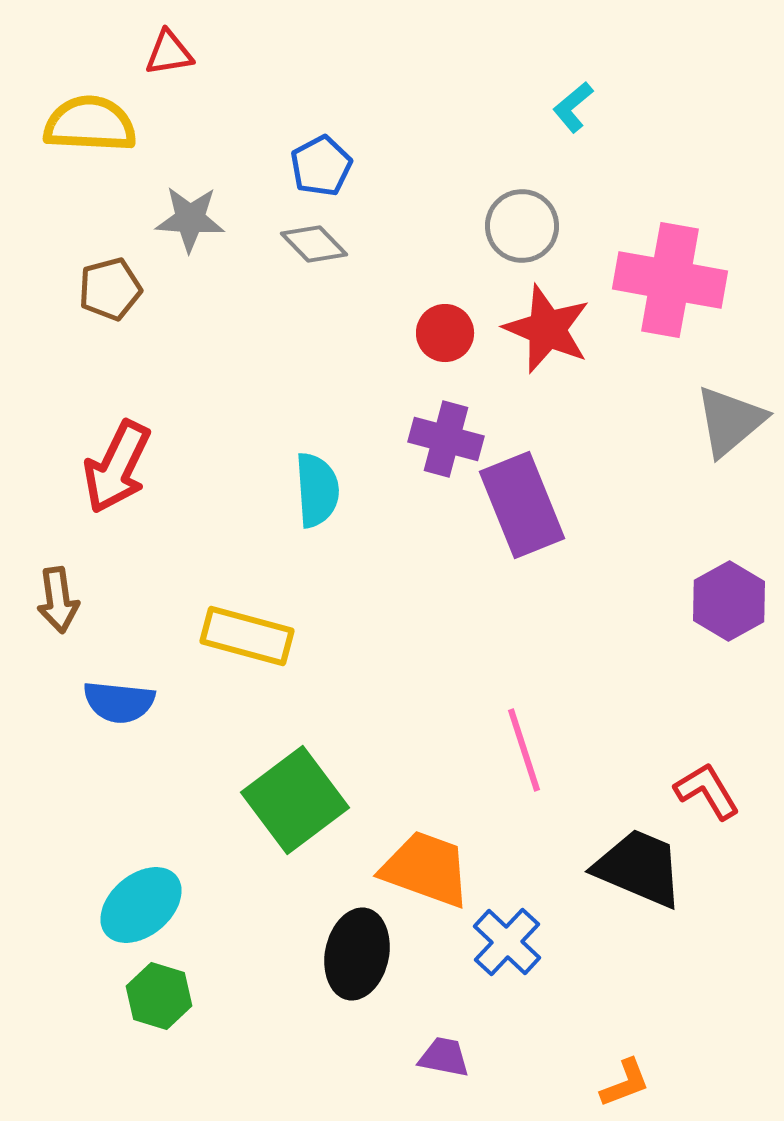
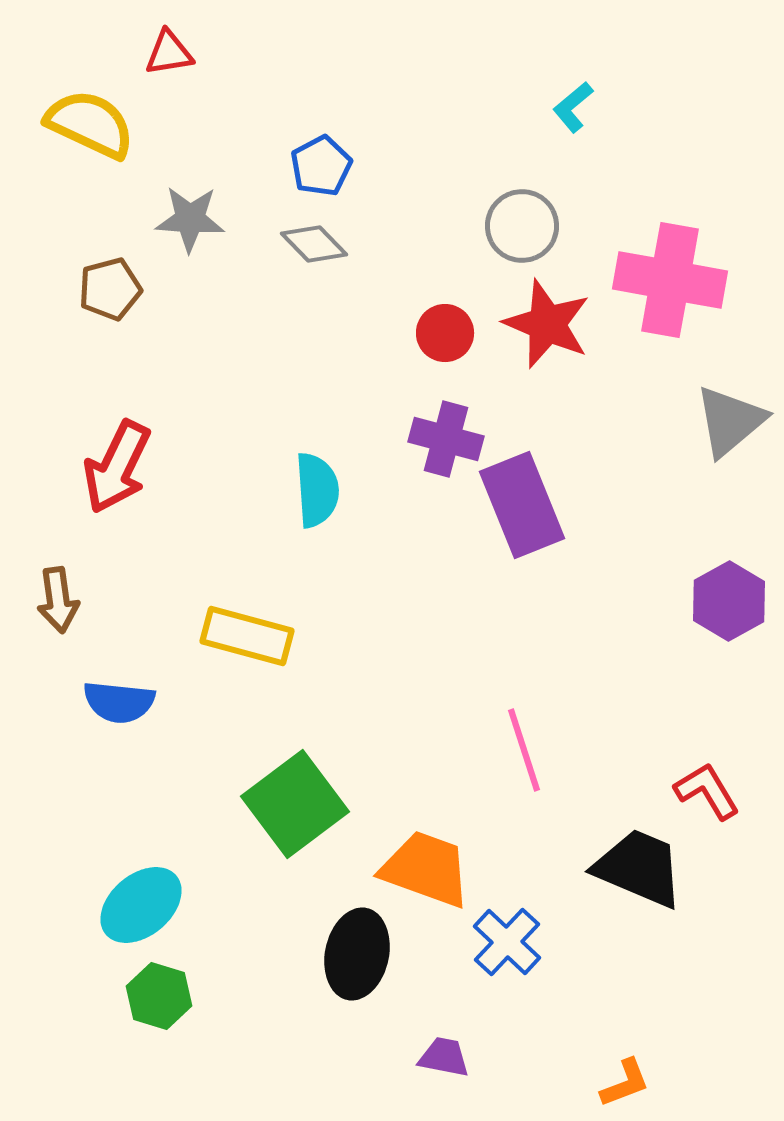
yellow semicircle: rotated 22 degrees clockwise
red star: moved 5 px up
green square: moved 4 px down
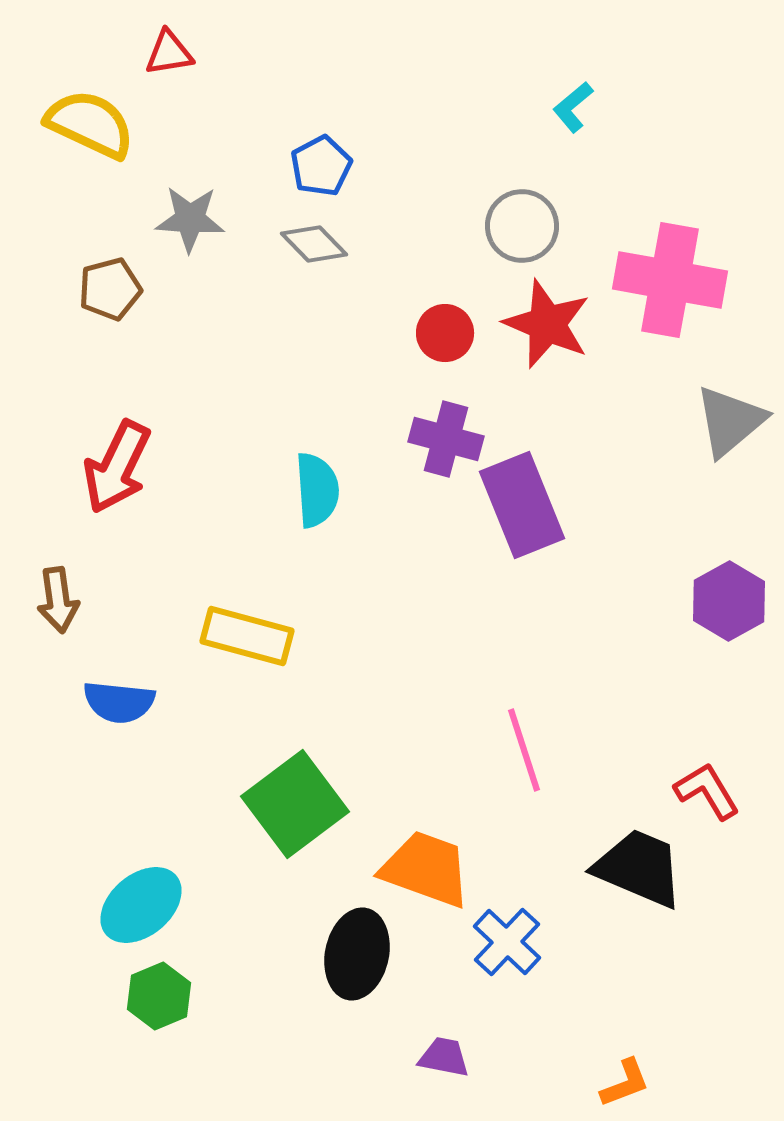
green hexagon: rotated 20 degrees clockwise
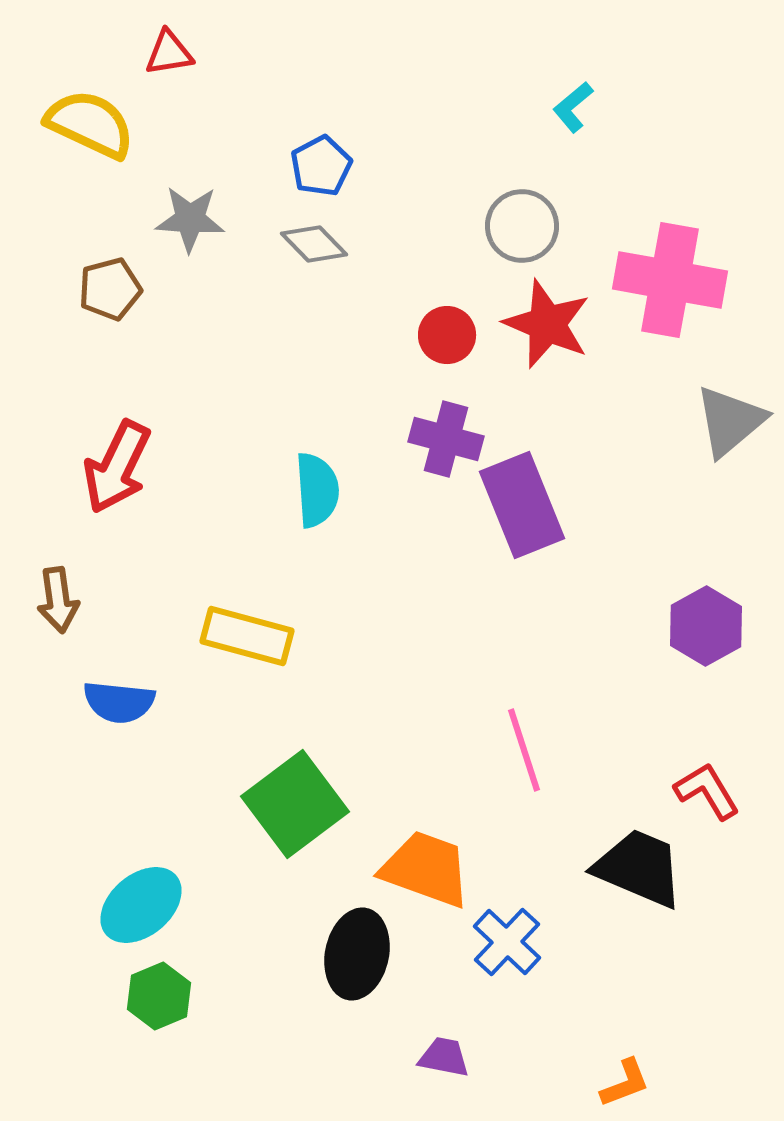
red circle: moved 2 px right, 2 px down
purple hexagon: moved 23 px left, 25 px down
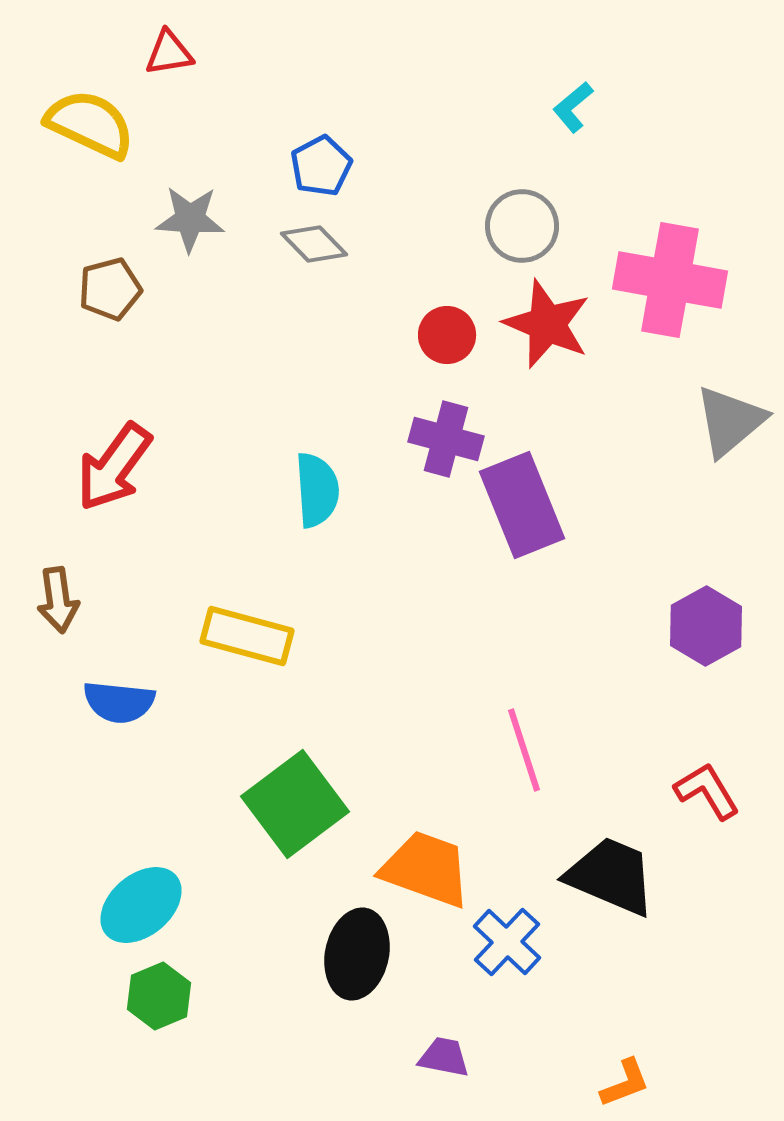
red arrow: moved 3 px left; rotated 10 degrees clockwise
black trapezoid: moved 28 px left, 8 px down
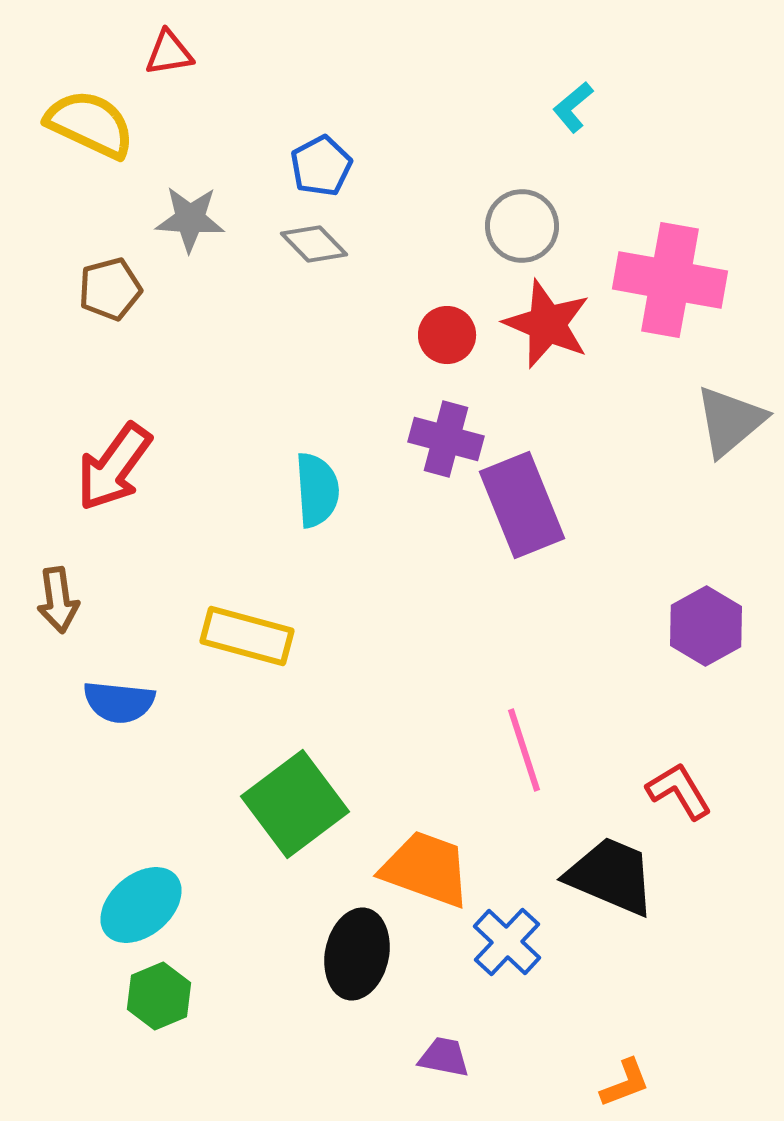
red L-shape: moved 28 px left
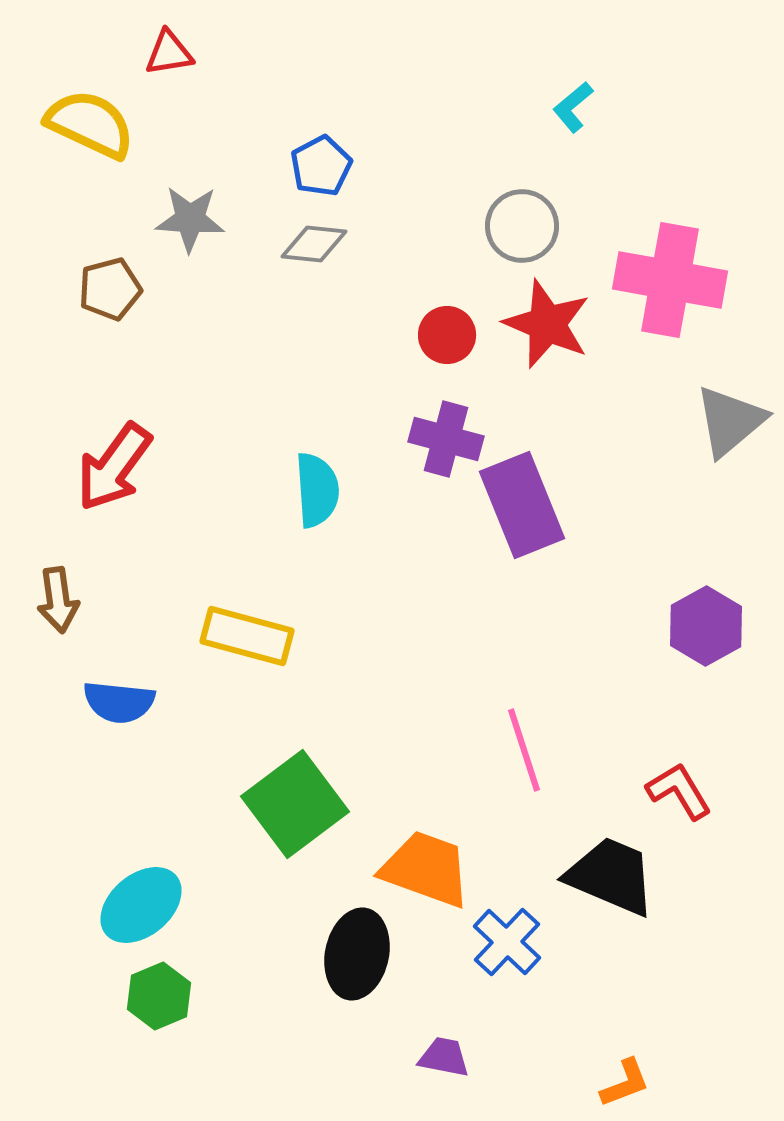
gray diamond: rotated 40 degrees counterclockwise
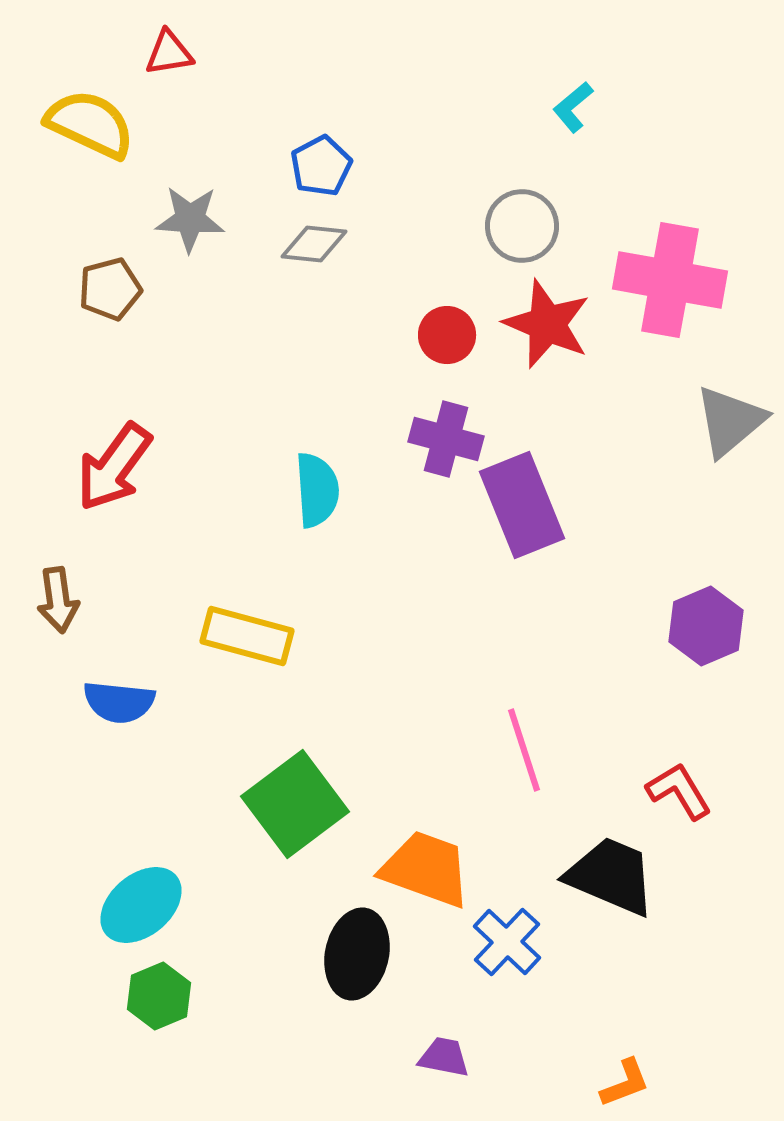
purple hexagon: rotated 6 degrees clockwise
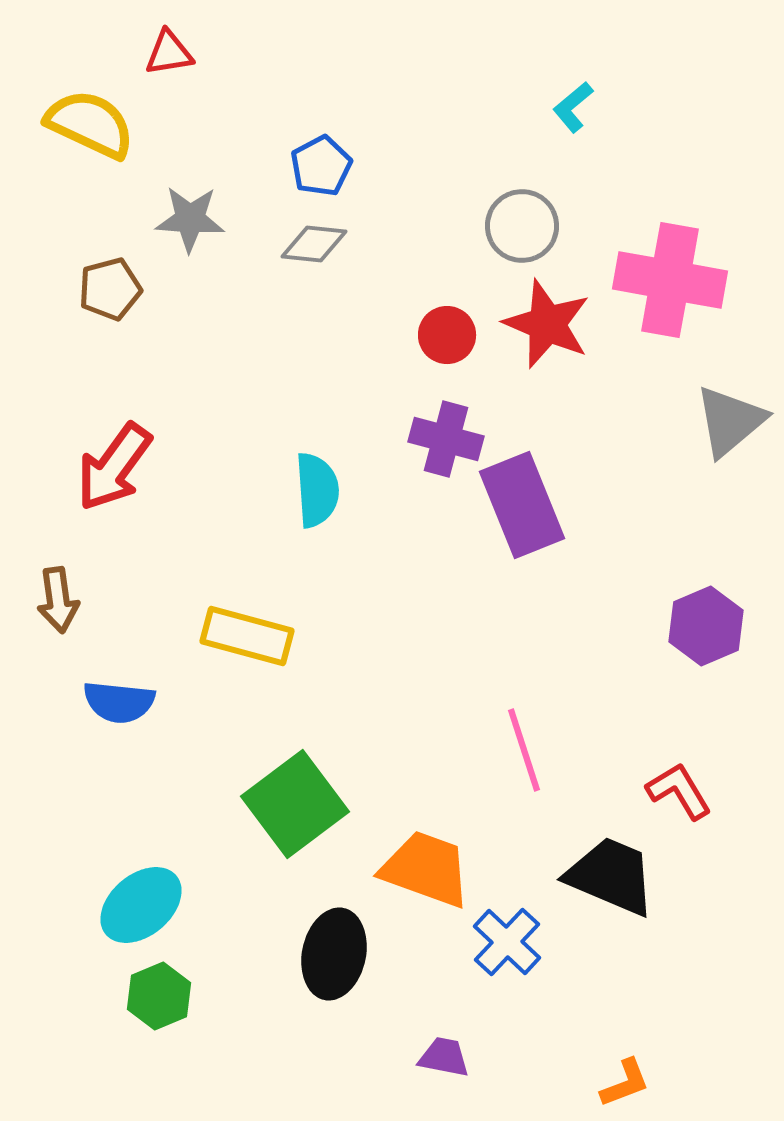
black ellipse: moved 23 px left
